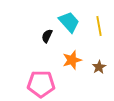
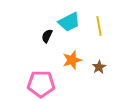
cyan trapezoid: rotated 105 degrees clockwise
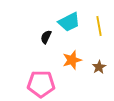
black semicircle: moved 1 px left, 1 px down
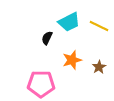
yellow line: rotated 54 degrees counterclockwise
black semicircle: moved 1 px right, 1 px down
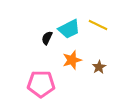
cyan trapezoid: moved 7 px down
yellow line: moved 1 px left, 1 px up
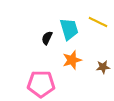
yellow line: moved 3 px up
cyan trapezoid: rotated 80 degrees counterclockwise
brown star: moved 4 px right; rotated 24 degrees clockwise
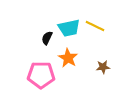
yellow line: moved 3 px left, 4 px down
cyan trapezoid: moved 1 px up; rotated 95 degrees clockwise
orange star: moved 4 px left, 2 px up; rotated 24 degrees counterclockwise
pink pentagon: moved 9 px up
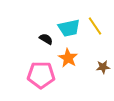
yellow line: rotated 30 degrees clockwise
black semicircle: moved 1 px left, 1 px down; rotated 96 degrees clockwise
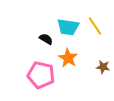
cyan trapezoid: moved 1 px left, 1 px up; rotated 20 degrees clockwise
brown star: rotated 16 degrees clockwise
pink pentagon: rotated 12 degrees clockwise
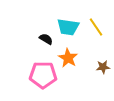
yellow line: moved 1 px right, 1 px down
brown star: rotated 16 degrees counterclockwise
pink pentagon: moved 2 px right; rotated 12 degrees counterclockwise
